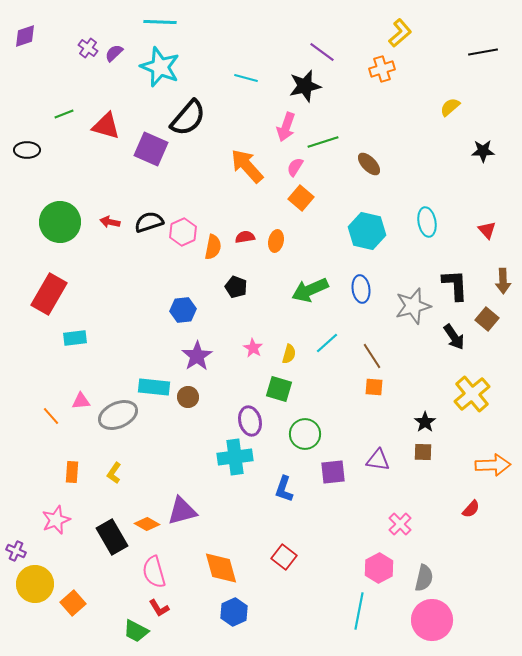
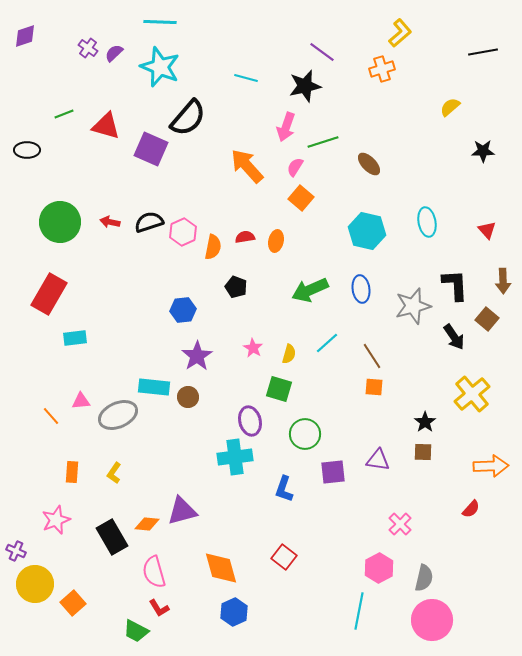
orange arrow at (493, 465): moved 2 px left, 1 px down
orange diamond at (147, 524): rotated 25 degrees counterclockwise
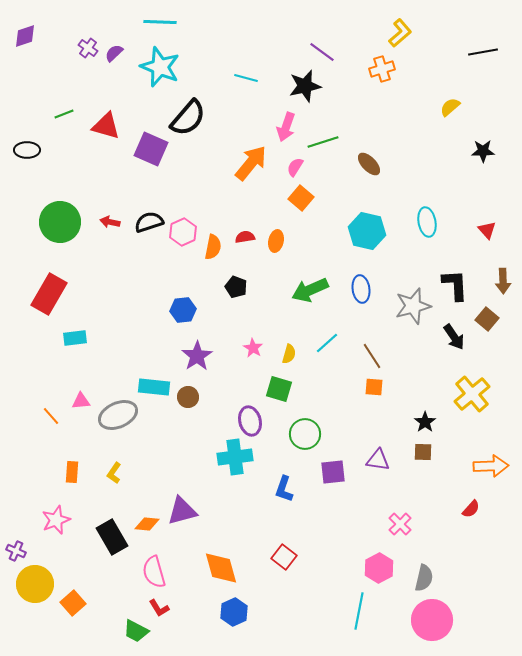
orange arrow at (247, 166): moved 4 px right, 3 px up; rotated 81 degrees clockwise
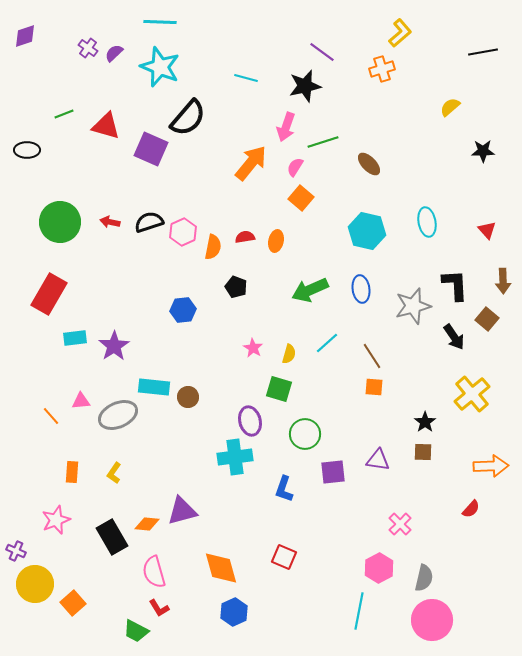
purple star at (197, 356): moved 83 px left, 10 px up
red square at (284, 557): rotated 15 degrees counterclockwise
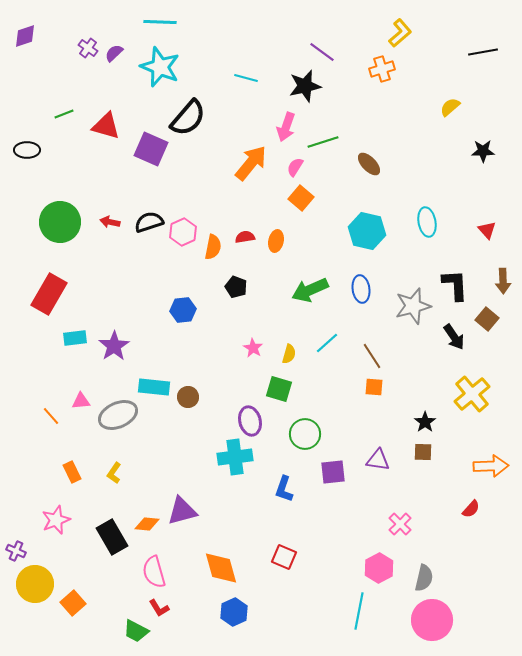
orange rectangle at (72, 472): rotated 30 degrees counterclockwise
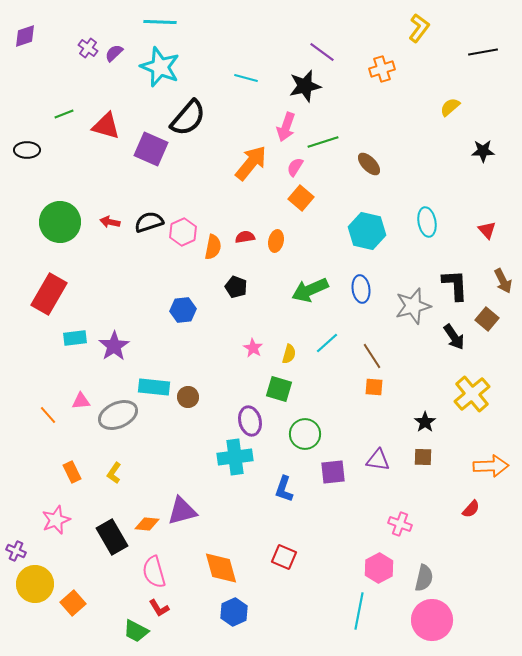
yellow L-shape at (400, 33): moved 19 px right, 5 px up; rotated 12 degrees counterclockwise
brown arrow at (503, 281): rotated 25 degrees counterclockwise
orange line at (51, 416): moved 3 px left, 1 px up
brown square at (423, 452): moved 5 px down
pink cross at (400, 524): rotated 25 degrees counterclockwise
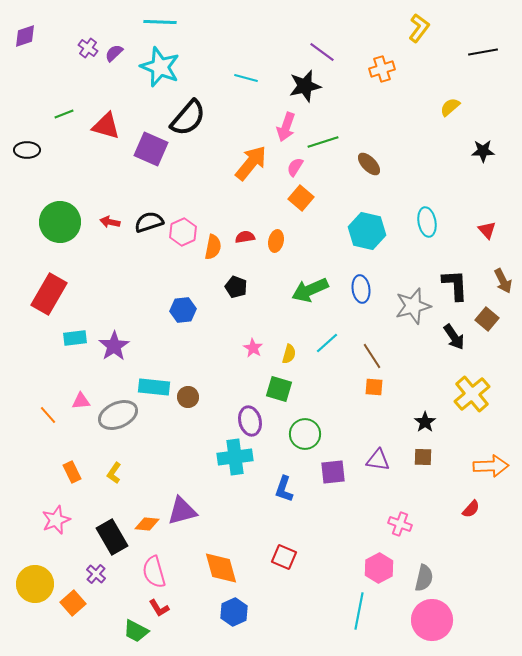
purple cross at (16, 551): moved 80 px right, 23 px down; rotated 18 degrees clockwise
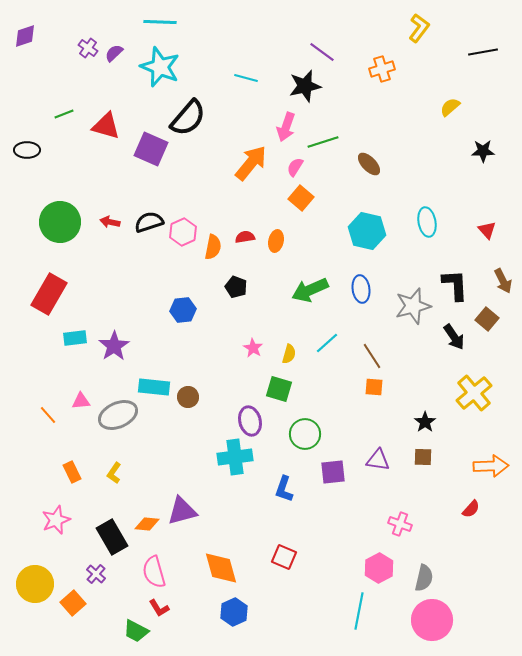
yellow cross at (472, 394): moved 2 px right, 1 px up
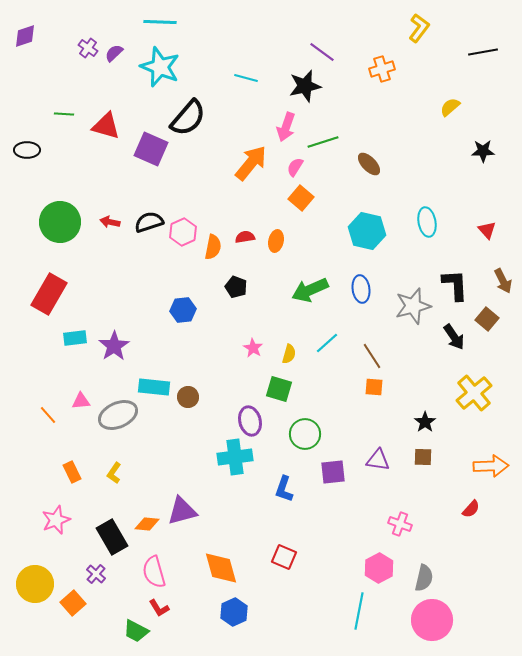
green line at (64, 114): rotated 24 degrees clockwise
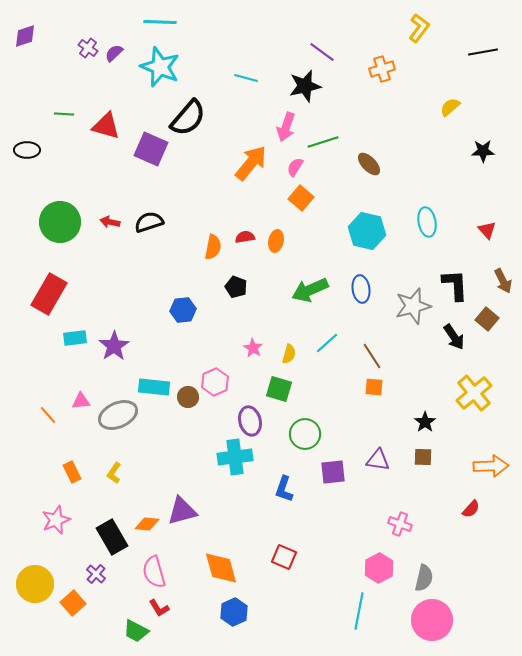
pink hexagon at (183, 232): moved 32 px right, 150 px down
